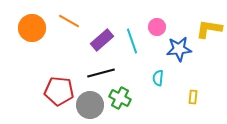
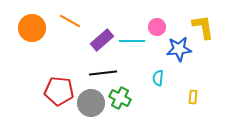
orange line: moved 1 px right
yellow L-shape: moved 6 px left, 2 px up; rotated 72 degrees clockwise
cyan line: rotated 70 degrees counterclockwise
black line: moved 2 px right; rotated 8 degrees clockwise
gray circle: moved 1 px right, 2 px up
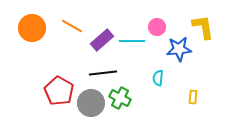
orange line: moved 2 px right, 5 px down
red pentagon: rotated 24 degrees clockwise
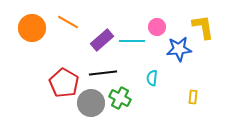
orange line: moved 4 px left, 4 px up
cyan semicircle: moved 6 px left
red pentagon: moved 5 px right, 8 px up
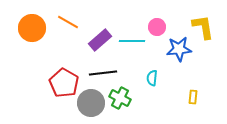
purple rectangle: moved 2 px left
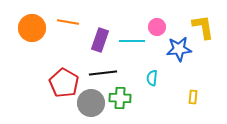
orange line: rotated 20 degrees counterclockwise
purple rectangle: rotated 30 degrees counterclockwise
green cross: rotated 25 degrees counterclockwise
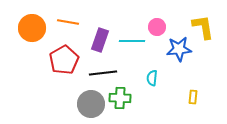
red pentagon: moved 23 px up; rotated 12 degrees clockwise
gray circle: moved 1 px down
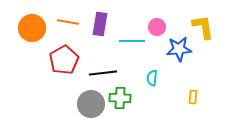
purple rectangle: moved 16 px up; rotated 10 degrees counterclockwise
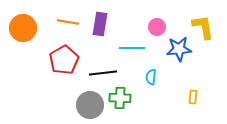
orange circle: moved 9 px left
cyan line: moved 7 px down
cyan semicircle: moved 1 px left, 1 px up
gray circle: moved 1 px left, 1 px down
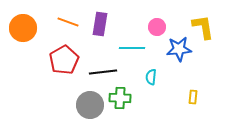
orange line: rotated 10 degrees clockwise
black line: moved 1 px up
